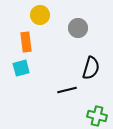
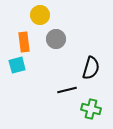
gray circle: moved 22 px left, 11 px down
orange rectangle: moved 2 px left
cyan square: moved 4 px left, 3 px up
green cross: moved 6 px left, 7 px up
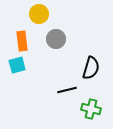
yellow circle: moved 1 px left, 1 px up
orange rectangle: moved 2 px left, 1 px up
